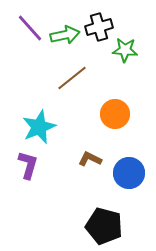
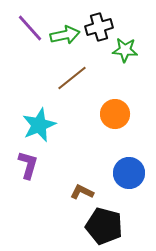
cyan star: moved 2 px up
brown L-shape: moved 8 px left, 33 px down
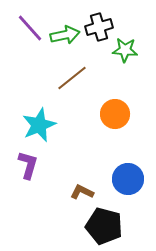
blue circle: moved 1 px left, 6 px down
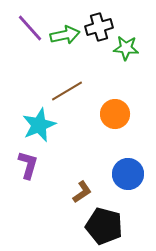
green star: moved 1 px right, 2 px up
brown line: moved 5 px left, 13 px down; rotated 8 degrees clockwise
blue circle: moved 5 px up
brown L-shape: rotated 120 degrees clockwise
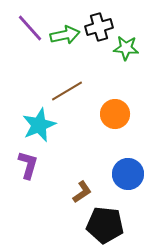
black pentagon: moved 1 px right, 1 px up; rotated 9 degrees counterclockwise
